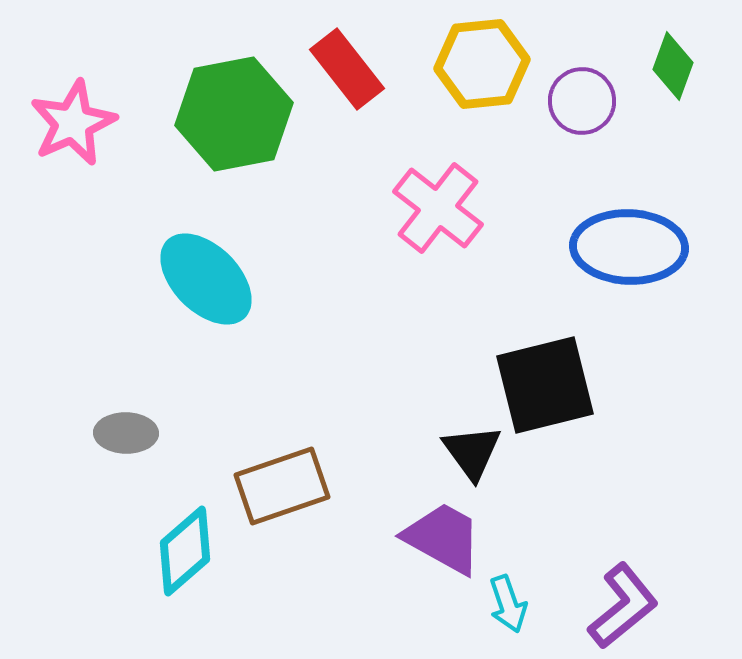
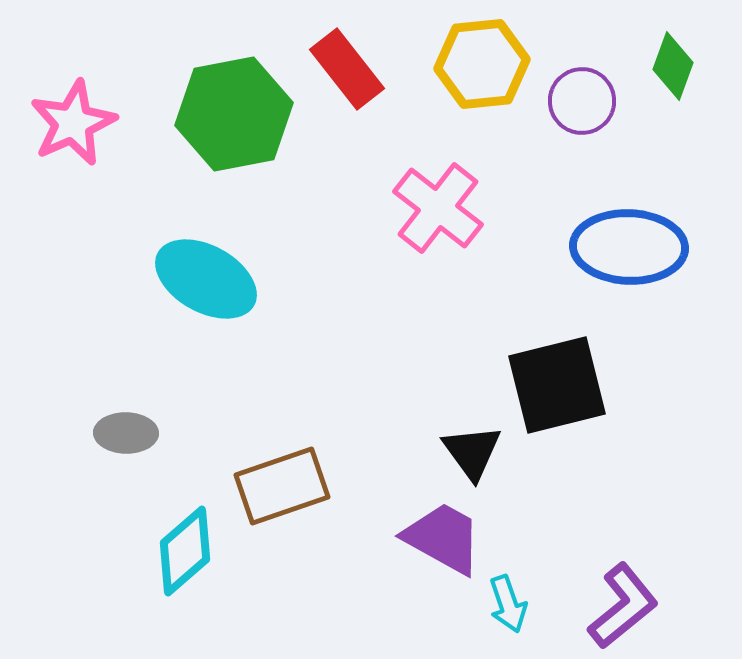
cyan ellipse: rotated 16 degrees counterclockwise
black square: moved 12 px right
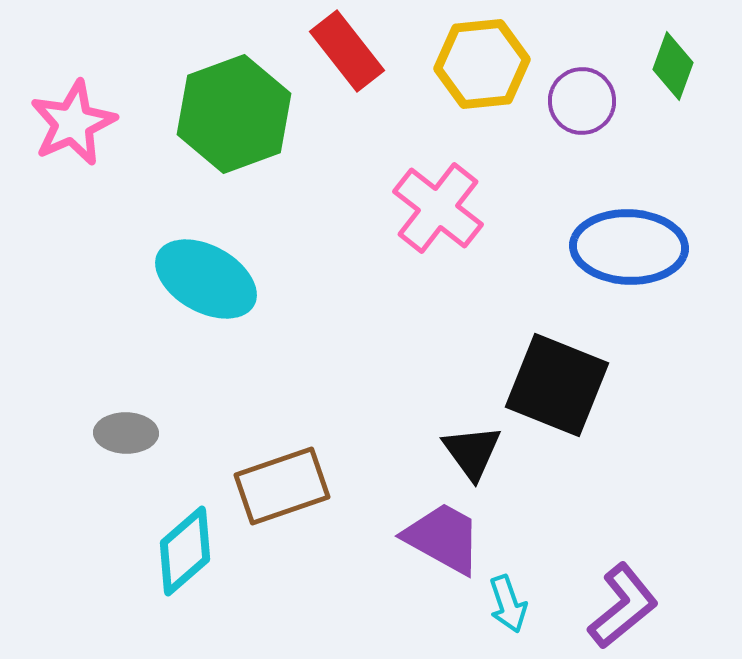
red rectangle: moved 18 px up
green hexagon: rotated 9 degrees counterclockwise
black square: rotated 36 degrees clockwise
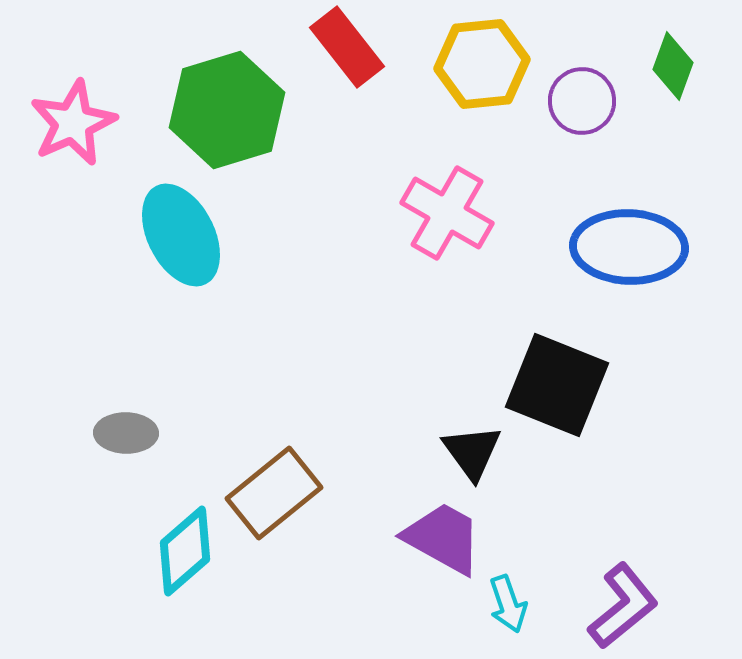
red rectangle: moved 4 px up
green hexagon: moved 7 px left, 4 px up; rotated 3 degrees clockwise
pink cross: moved 9 px right, 5 px down; rotated 8 degrees counterclockwise
cyan ellipse: moved 25 px left, 44 px up; rotated 34 degrees clockwise
brown rectangle: moved 8 px left, 7 px down; rotated 20 degrees counterclockwise
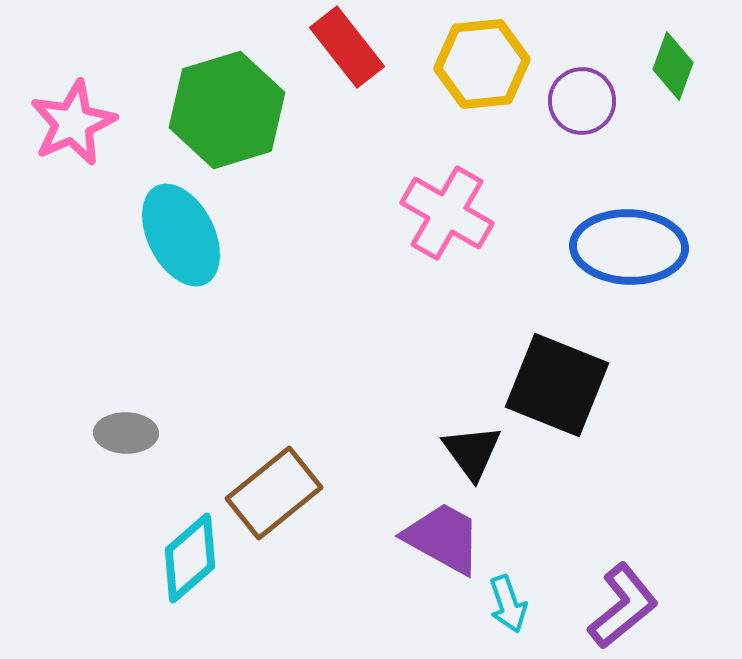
cyan diamond: moved 5 px right, 7 px down
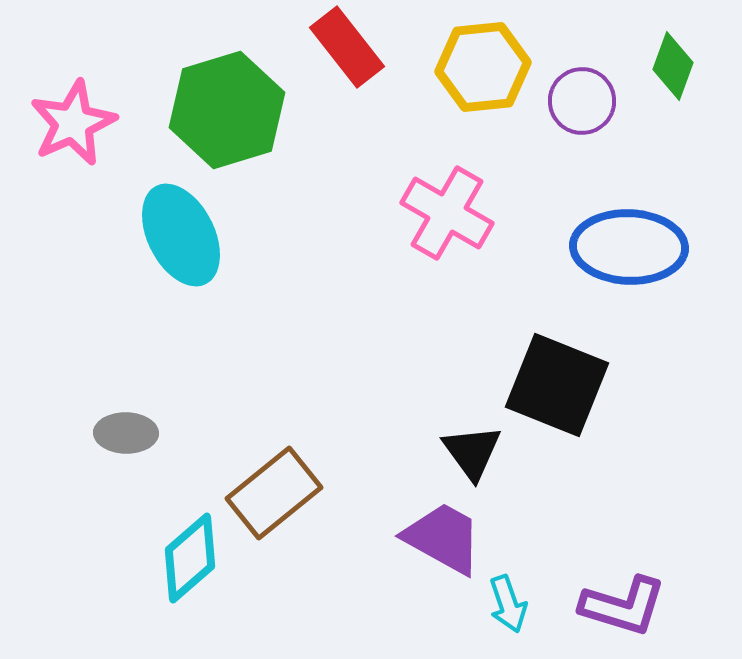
yellow hexagon: moved 1 px right, 3 px down
purple L-shape: rotated 56 degrees clockwise
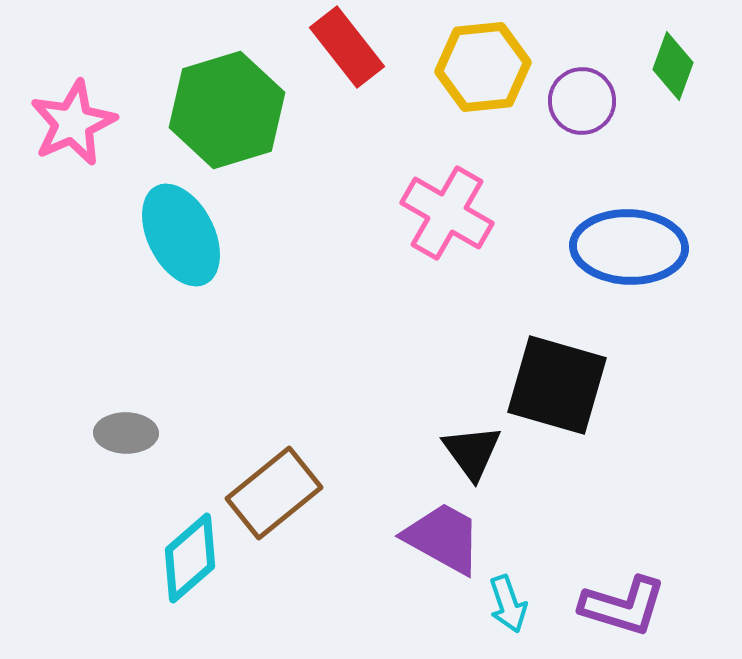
black square: rotated 6 degrees counterclockwise
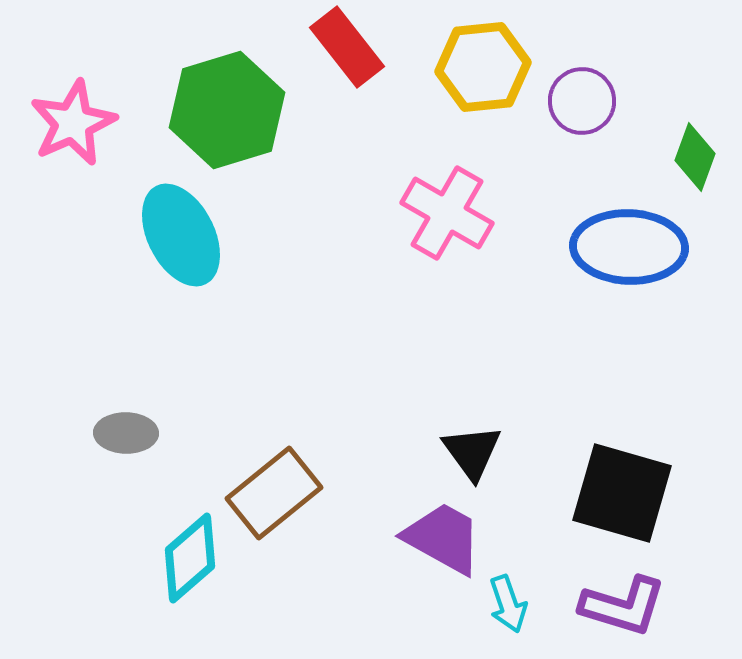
green diamond: moved 22 px right, 91 px down
black square: moved 65 px right, 108 px down
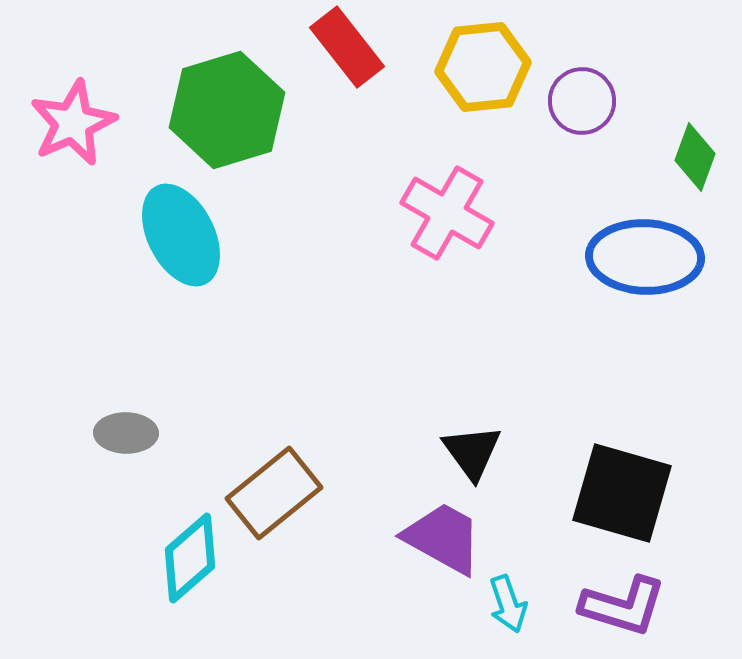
blue ellipse: moved 16 px right, 10 px down
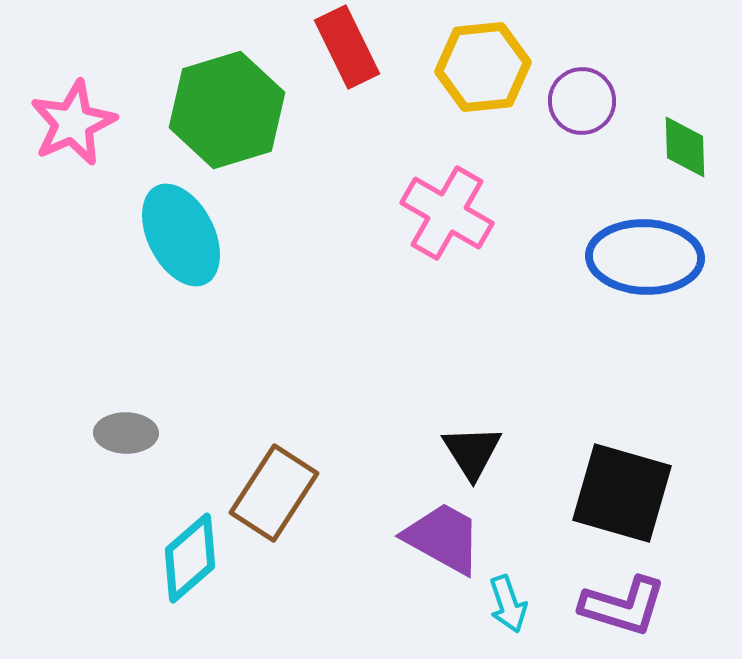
red rectangle: rotated 12 degrees clockwise
green diamond: moved 10 px left, 10 px up; rotated 22 degrees counterclockwise
black triangle: rotated 4 degrees clockwise
brown rectangle: rotated 18 degrees counterclockwise
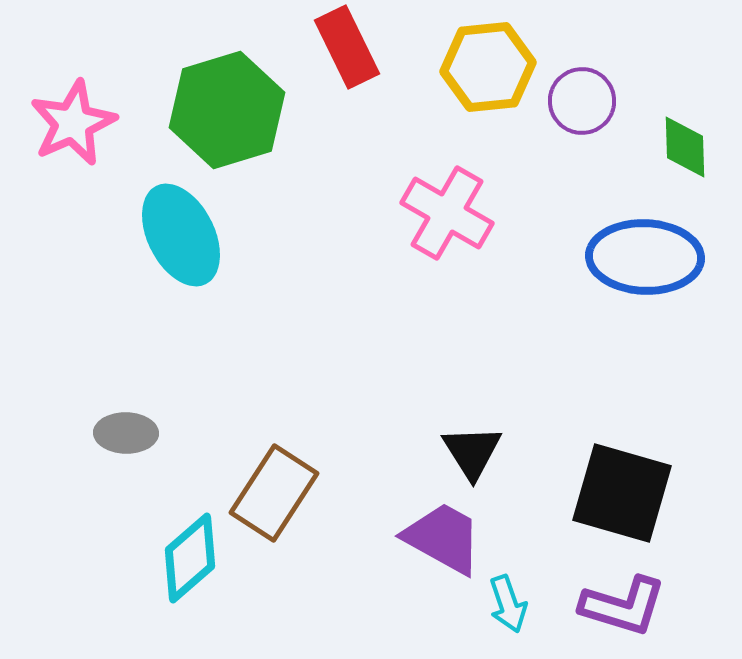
yellow hexagon: moved 5 px right
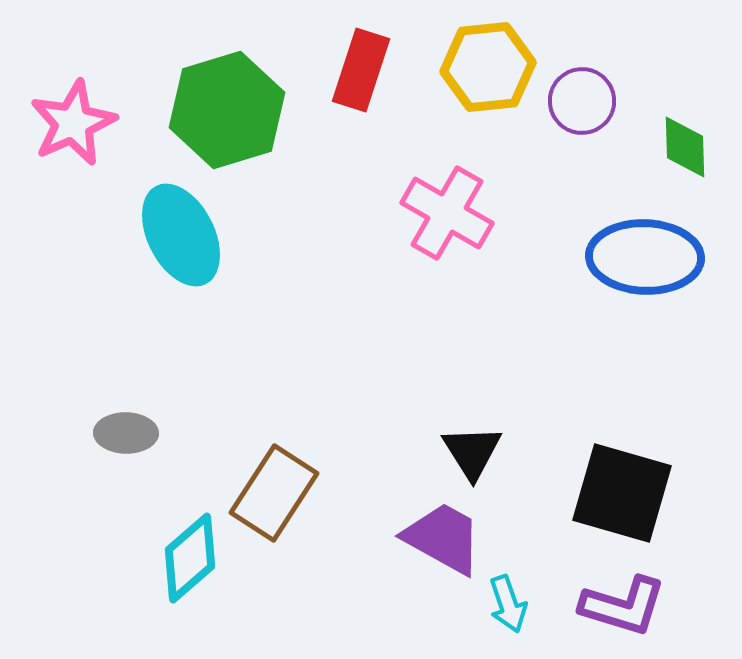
red rectangle: moved 14 px right, 23 px down; rotated 44 degrees clockwise
